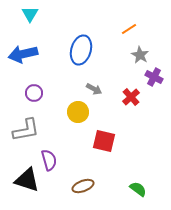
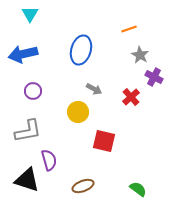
orange line: rotated 14 degrees clockwise
purple circle: moved 1 px left, 2 px up
gray L-shape: moved 2 px right, 1 px down
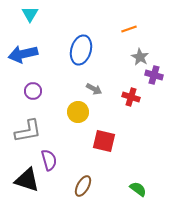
gray star: moved 2 px down
purple cross: moved 2 px up; rotated 12 degrees counterclockwise
red cross: rotated 30 degrees counterclockwise
brown ellipse: rotated 40 degrees counterclockwise
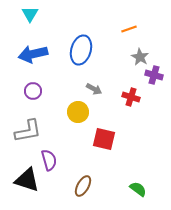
blue arrow: moved 10 px right
red square: moved 2 px up
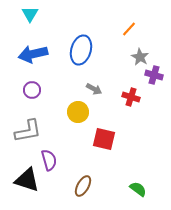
orange line: rotated 28 degrees counterclockwise
purple circle: moved 1 px left, 1 px up
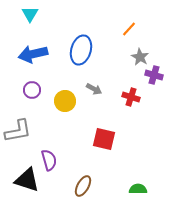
yellow circle: moved 13 px left, 11 px up
gray L-shape: moved 10 px left
green semicircle: rotated 36 degrees counterclockwise
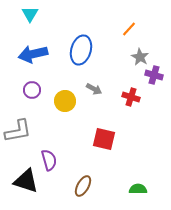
black triangle: moved 1 px left, 1 px down
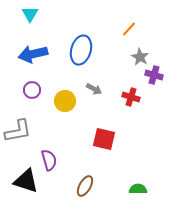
brown ellipse: moved 2 px right
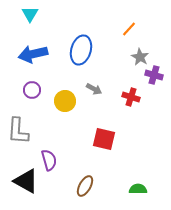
gray L-shape: rotated 104 degrees clockwise
black triangle: rotated 12 degrees clockwise
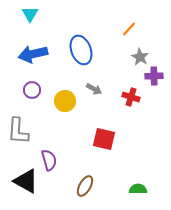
blue ellipse: rotated 36 degrees counterclockwise
purple cross: moved 1 px down; rotated 18 degrees counterclockwise
